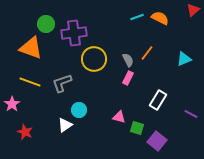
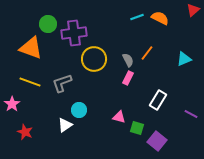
green circle: moved 2 px right
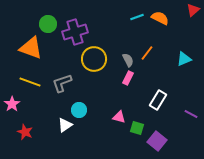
purple cross: moved 1 px right, 1 px up; rotated 10 degrees counterclockwise
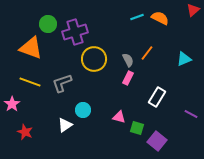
white rectangle: moved 1 px left, 3 px up
cyan circle: moved 4 px right
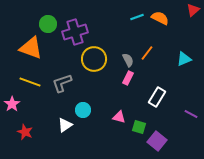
green square: moved 2 px right, 1 px up
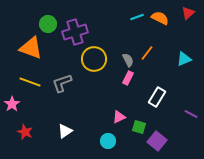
red triangle: moved 5 px left, 3 px down
cyan circle: moved 25 px right, 31 px down
pink triangle: rotated 40 degrees counterclockwise
white triangle: moved 6 px down
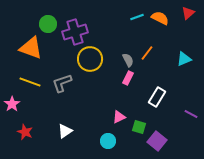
yellow circle: moved 4 px left
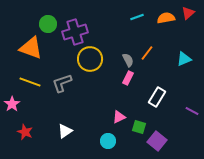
orange semicircle: moved 6 px right; rotated 36 degrees counterclockwise
purple line: moved 1 px right, 3 px up
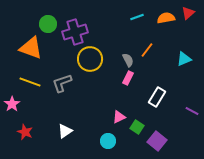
orange line: moved 3 px up
green square: moved 2 px left; rotated 16 degrees clockwise
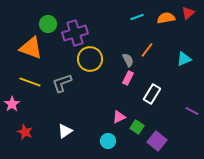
purple cross: moved 1 px down
white rectangle: moved 5 px left, 3 px up
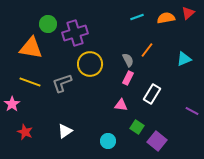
orange triangle: rotated 10 degrees counterclockwise
yellow circle: moved 5 px down
pink triangle: moved 2 px right, 12 px up; rotated 32 degrees clockwise
